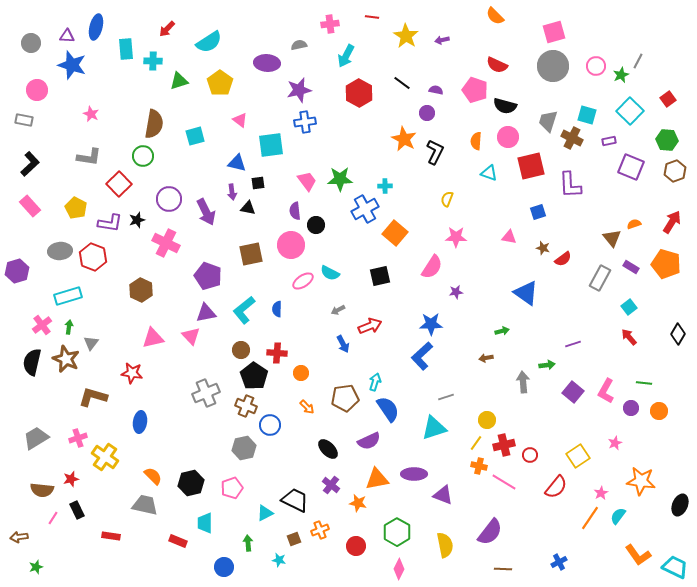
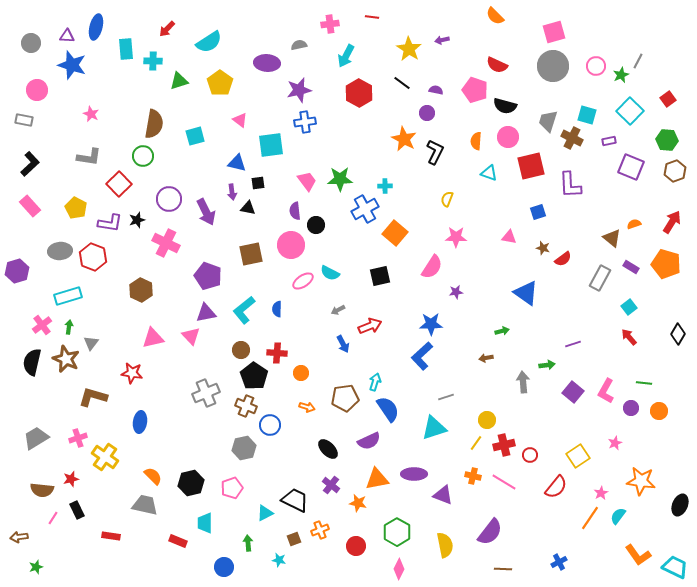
yellow star at (406, 36): moved 3 px right, 13 px down
brown triangle at (612, 238): rotated 12 degrees counterclockwise
orange arrow at (307, 407): rotated 28 degrees counterclockwise
orange cross at (479, 466): moved 6 px left, 10 px down
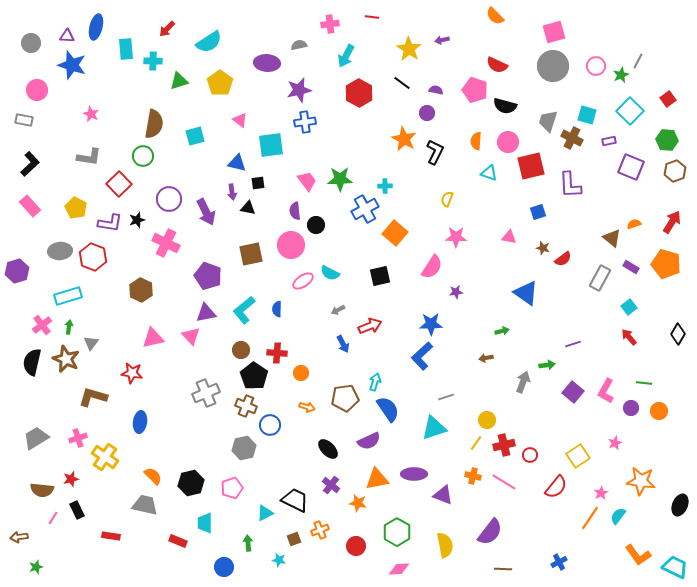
pink circle at (508, 137): moved 5 px down
gray arrow at (523, 382): rotated 25 degrees clockwise
pink diamond at (399, 569): rotated 60 degrees clockwise
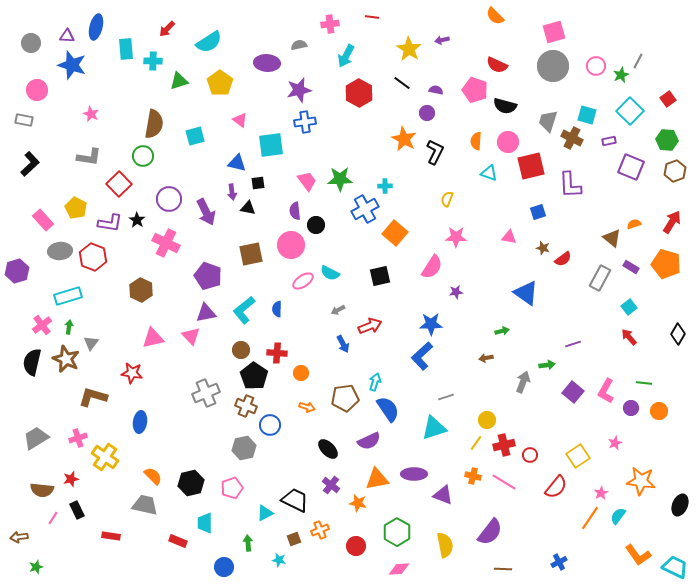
pink rectangle at (30, 206): moved 13 px right, 14 px down
black star at (137, 220): rotated 21 degrees counterclockwise
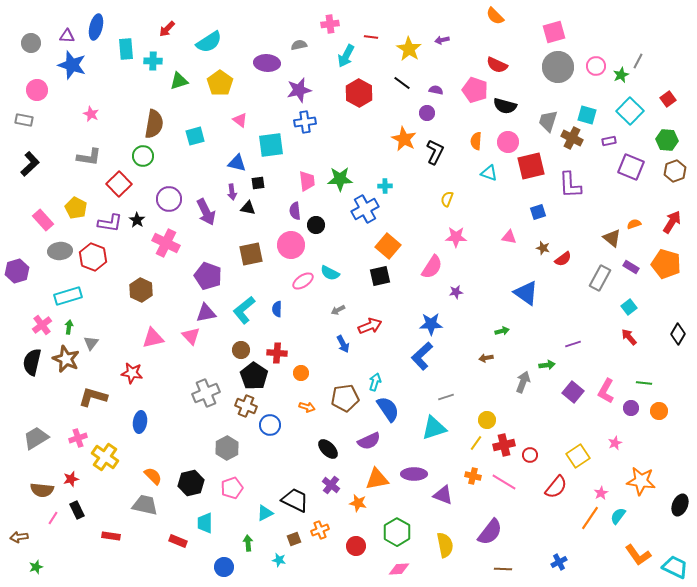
red line at (372, 17): moved 1 px left, 20 px down
gray circle at (553, 66): moved 5 px right, 1 px down
pink trapezoid at (307, 181): rotated 30 degrees clockwise
orange square at (395, 233): moved 7 px left, 13 px down
gray hexagon at (244, 448): moved 17 px left; rotated 15 degrees counterclockwise
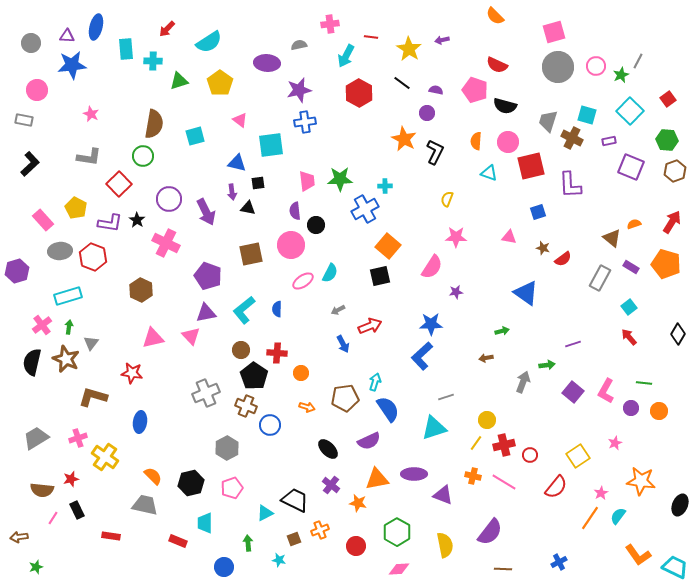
blue star at (72, 65): rotated 24 degrees counterclockwise
cyan semicircle at (330, 273): rotated 90 degrees counterclockwise
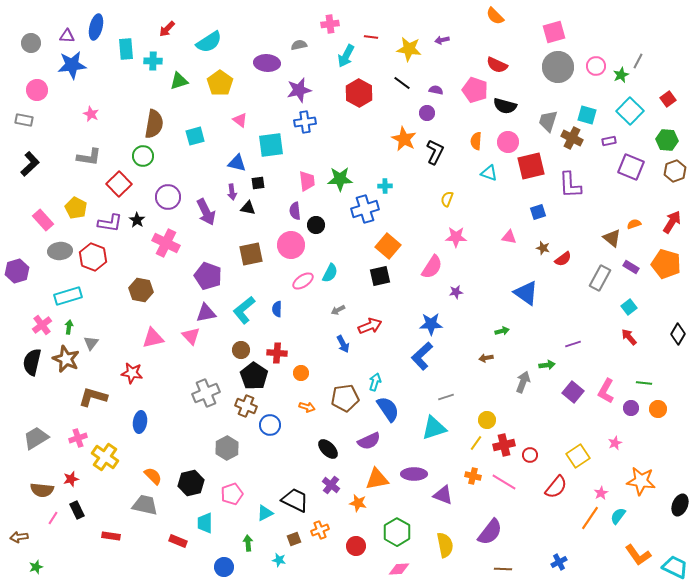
yellow star at (409, 49): rotated 25 degrees counterclockwise
purple circle at (169, 199): moved 1 px left, 2 px up
blue cross at (365, 209): rotated 12 degrees clockwise
brown hexagon at (141, 290): rotated 15 degrees counterclockwise
orange circle at (659, 411): moved 1 px left, 2 px up
pink pentagon at (232, 488): moved 6 px down
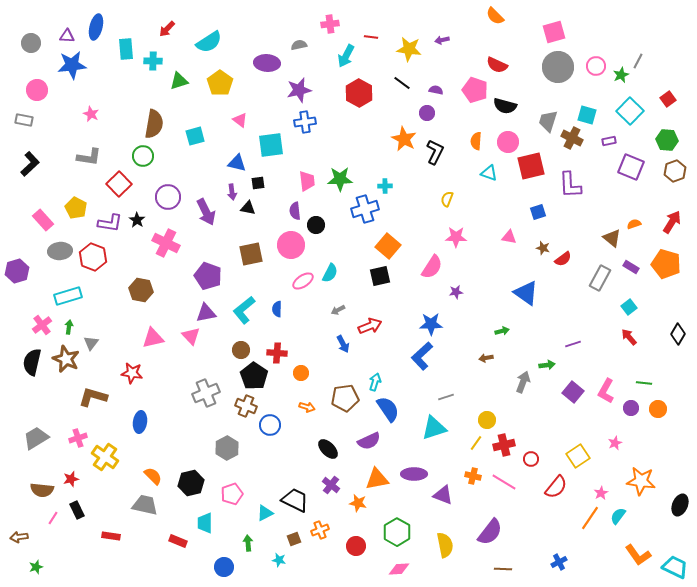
red circle at (530, 455): moved 1 px right, 4 px down
